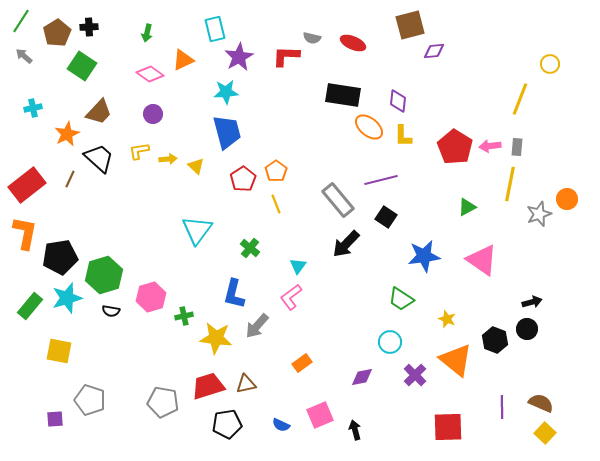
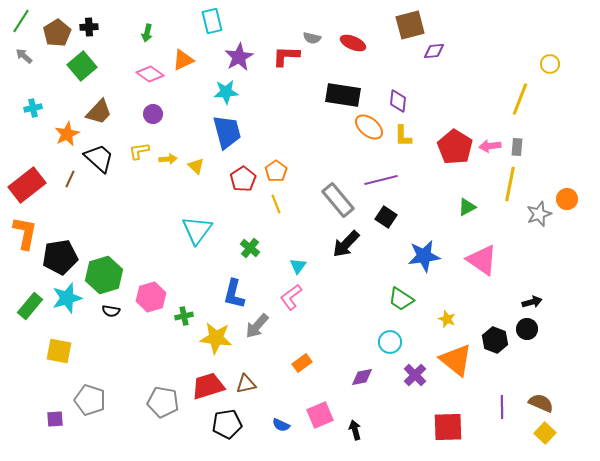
cyan rectangle at (215, 29): moved 3 px left, 8 px up
green square at (82, 66): rotated 16 degrees clockwise
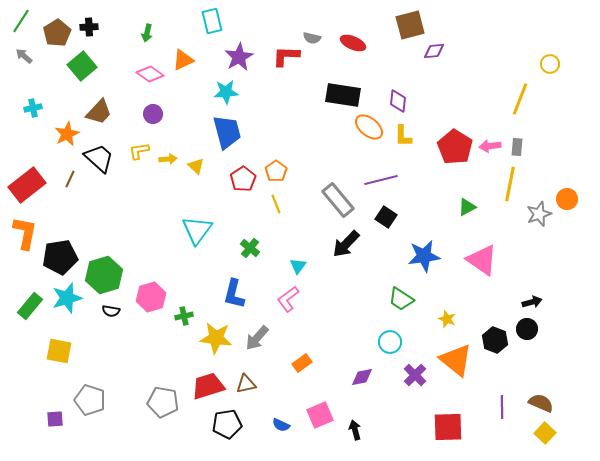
pink L-shape at (291, 297): moved 3 px left, 2 px down
gray arrow at (257, 326): moved 12 px down
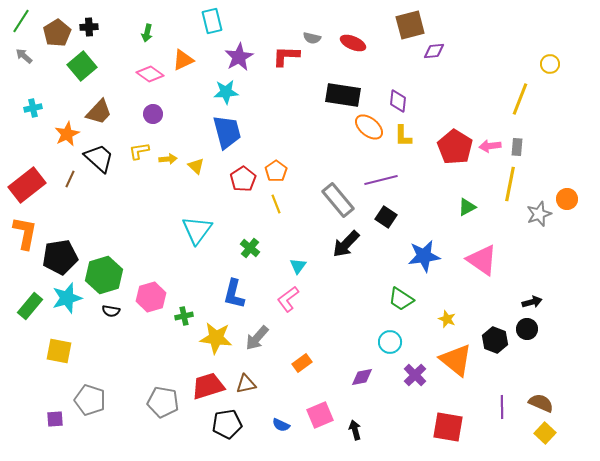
red square at (448, 427): rotated 12 degrees clockwise
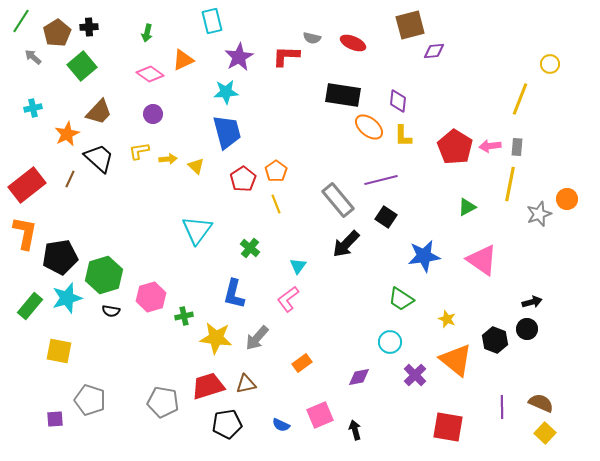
gray arrow at (24, 56): moved 9 px right, 1 px down
purple diamond at (362, 377): moved 3 px left
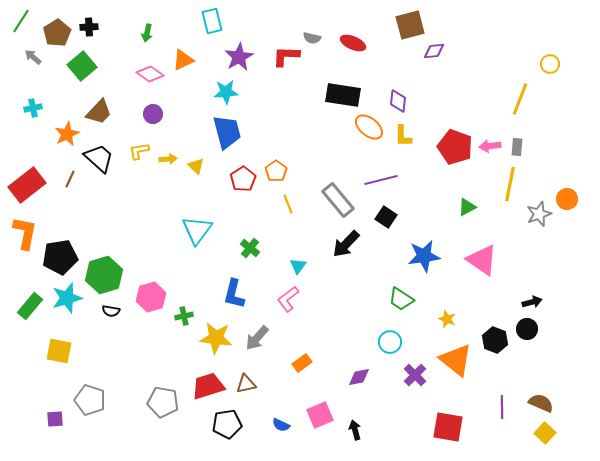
red pentagon at (455, 147): rotated 12 degrees counterclockwise
yellow line at (276, 204): moved 12 px right
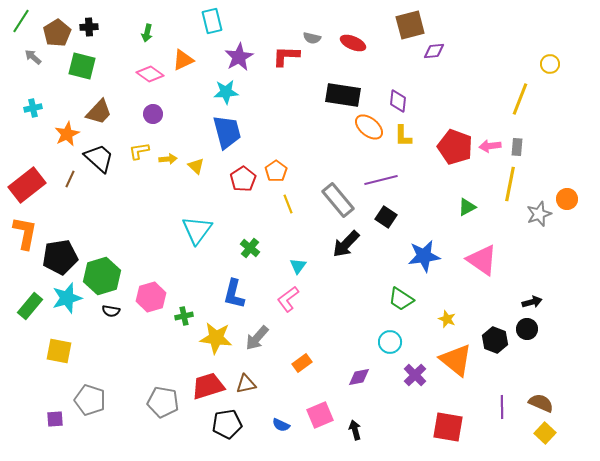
green square at (82, 66): rotated 36 degrees counterclockwise
green hexagon at (104, 275): moved 2 px left, 1 px down
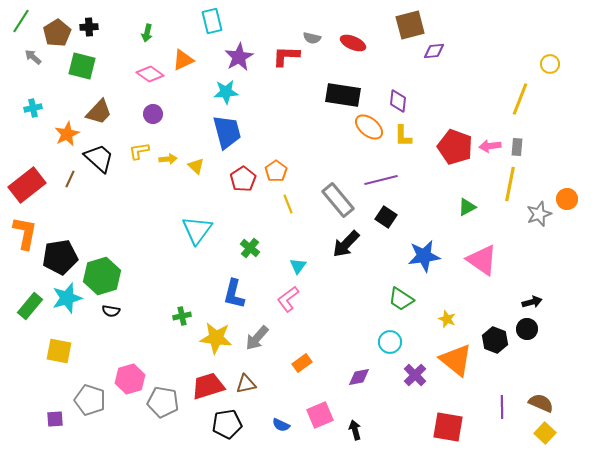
pink hexagon at (151, 297): moved 21 px left, 82 px down
green cross at (184, 316): moved 2 px left
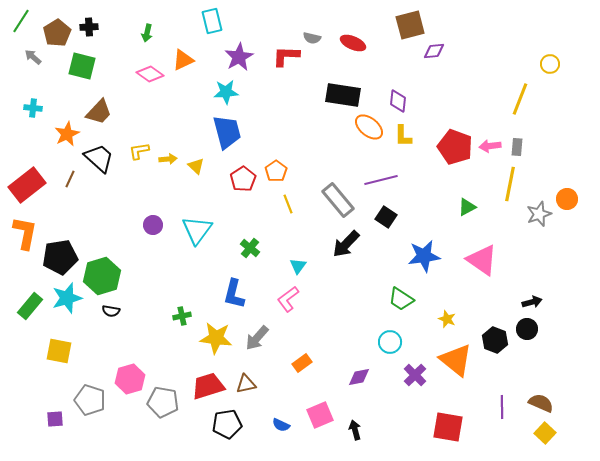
cyan cross at (33, 108): rotated 18 degrees clockwise
purple circle at (153, 114): moved 111 px down
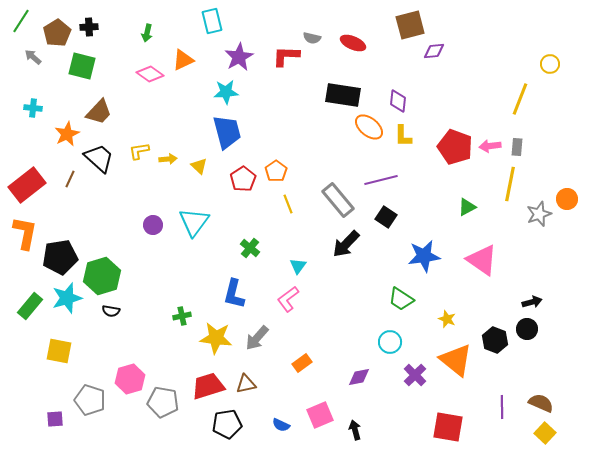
yellow triangle at (196, 166): moved 3 px right
cyan triangle at (197, 230): moved 3 px left, 8 px up
